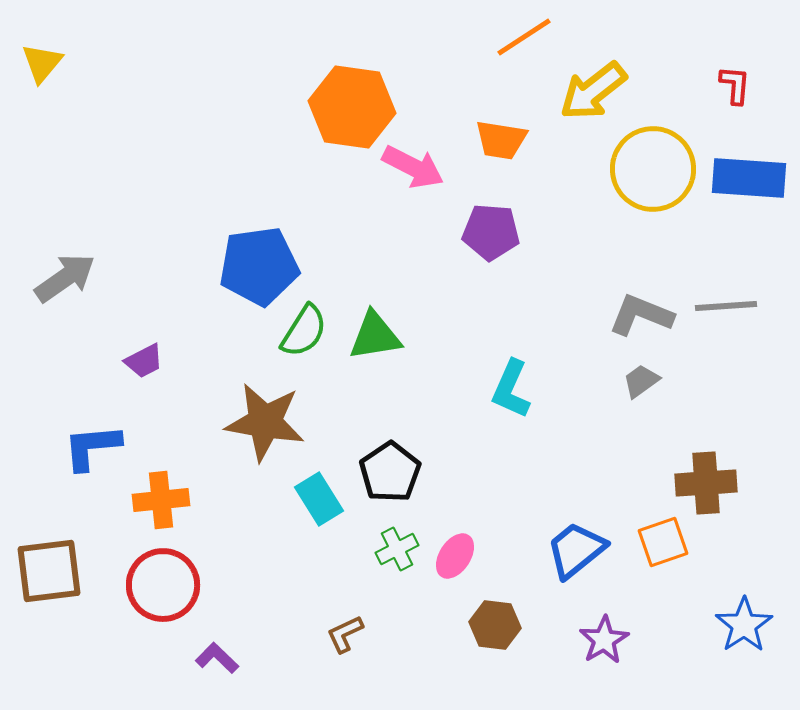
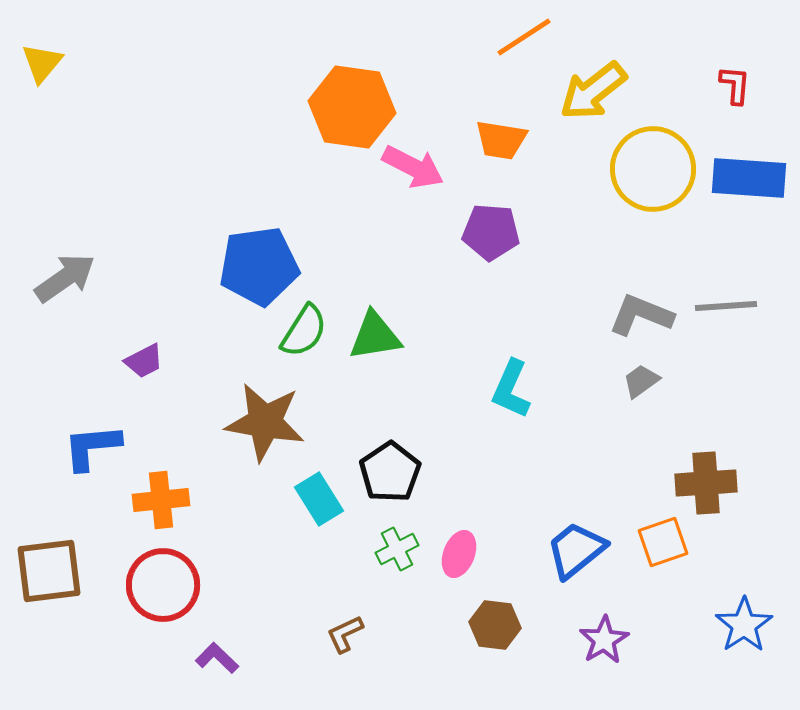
pink ellipse: moved 4 px right, 2 px up; rotated 12 degrees counterclockwise
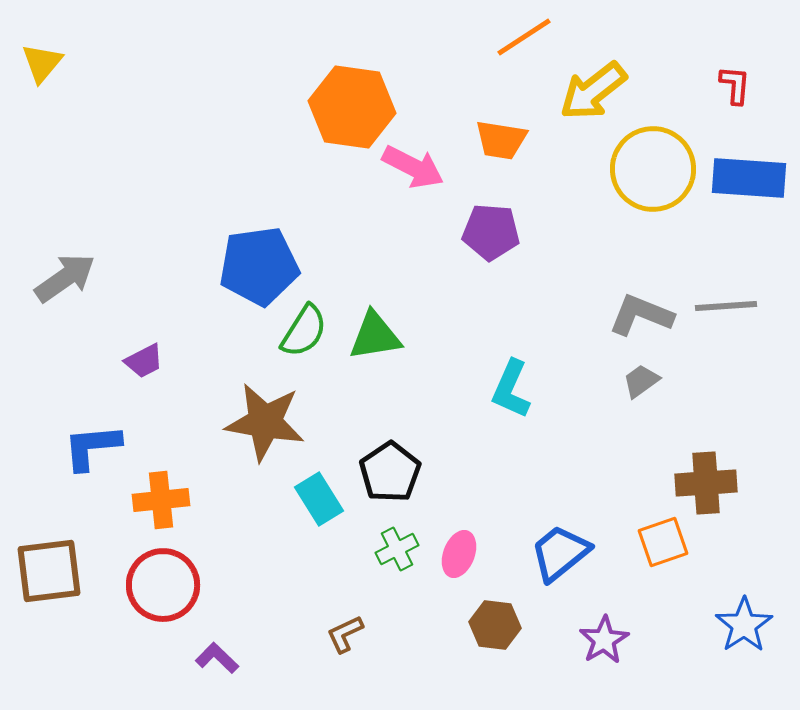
blue trapezoid: moved 16 px left, 3 px down
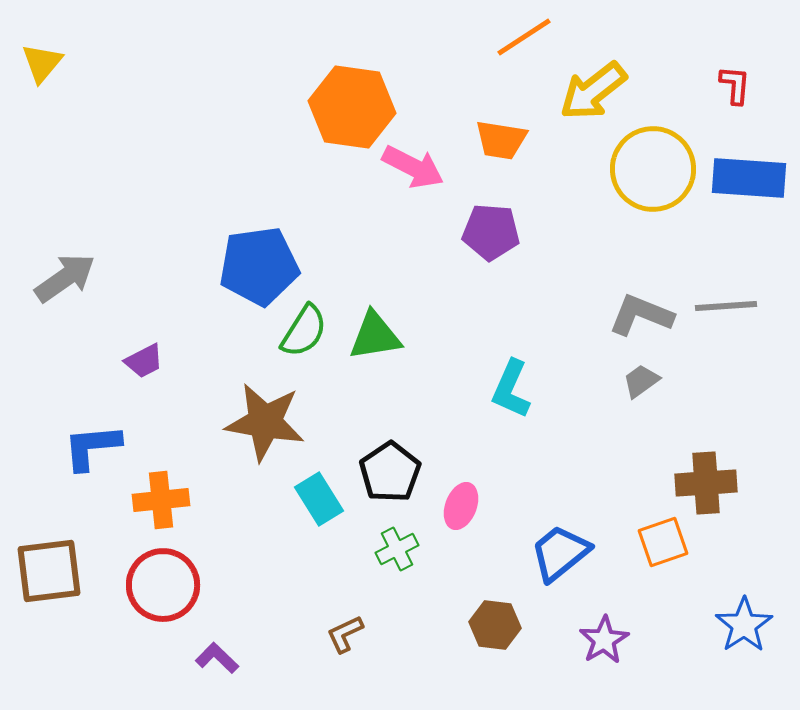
pink ellipse: moved 2 px right, 48 px up
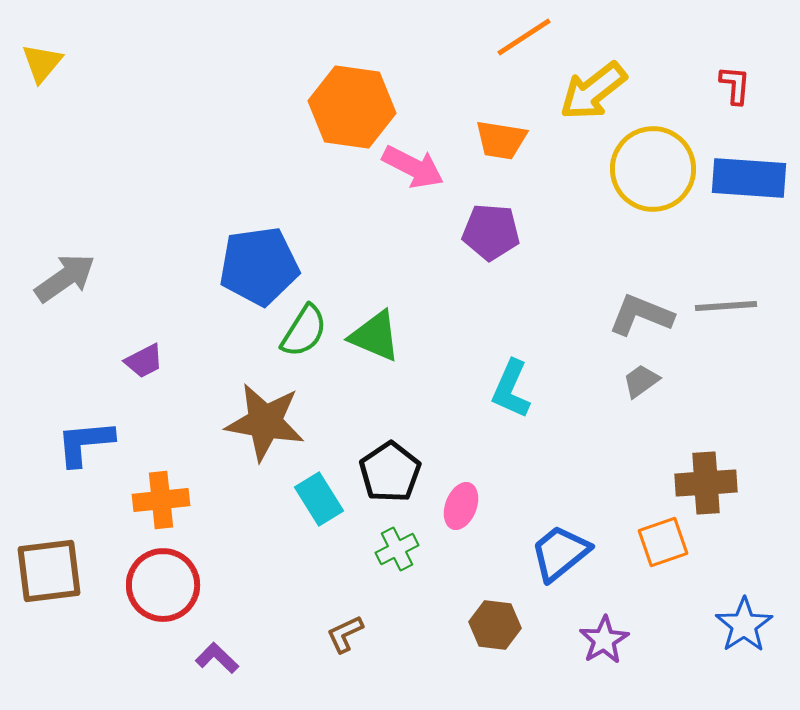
green triangle: rotated 32 degrees clockwise
blue L-shape: moved 7 px left, 4 px up
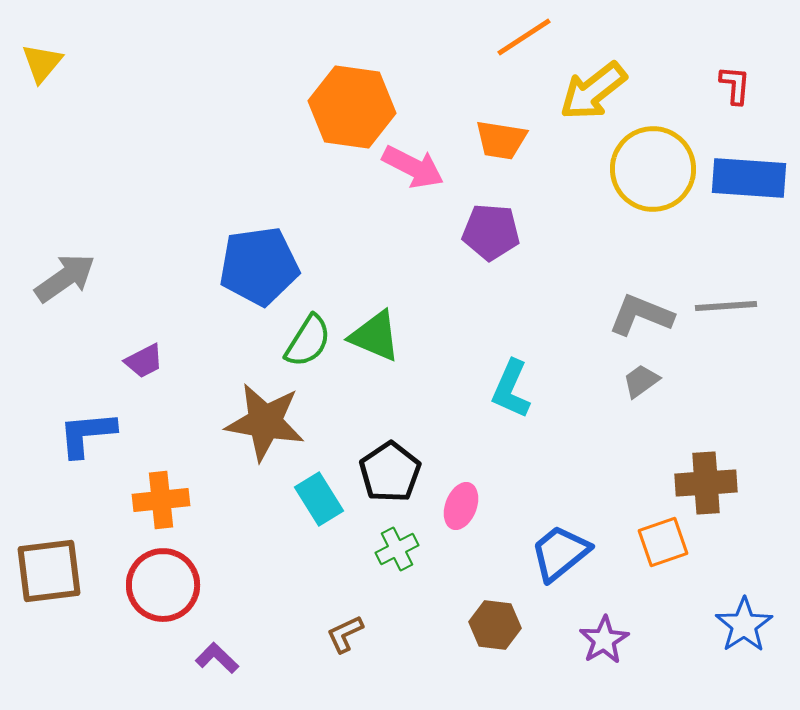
green semicircle: moved 4 px right, 10 px down
blue L-shape: moved 2 px right, 9 px up
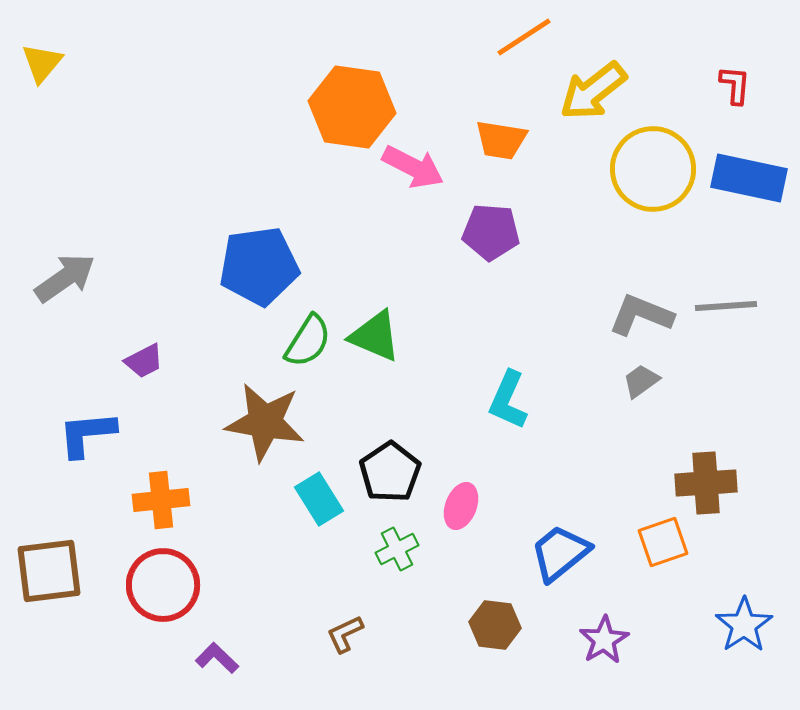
blue rectangle: rotated 8 degrees clockwise
cyan L-shape: moved 3 px left, 11 px down
